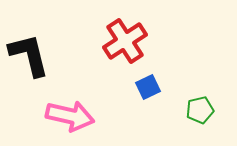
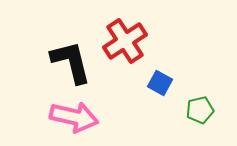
black L-shape: moved 42 px right, 7 px down
blue square: moved 12 px right, 4 px up; rotated 35 degrees counterclockwise
pink arrow: moved 4 px right, 1 px down
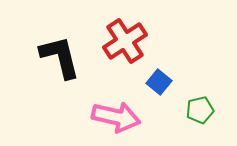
black L-shape: moved 11 px left, 5 px up
blue square: moved 1 px left, 1 px up; rotated 10 degrees clockwise
pink arrow: moved 42 px right
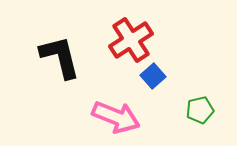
red cross: moved 6 px right, 1 px up
blue square: moved 6 px left, 6 px up; rotated 10 degrees clockwise
pink arrow: rotated 9 degrees clockwise
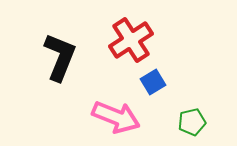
black L-shape: rotated 36 degrees clockwise
blue square: moved 6 px down; rotated 10 degrees clockwise
green pentagon: moved 8 px left, 12 px down
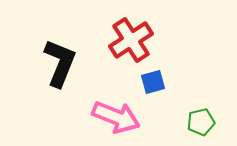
black L-shape: moved 6 px down
blue square: rotated 15 degrees clockwise
green pentagon: moved 9 px right
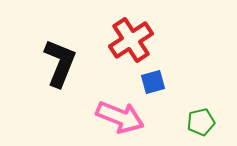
pink arrow: moved 4 px right
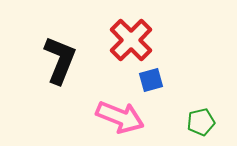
red cross: rotated 12 degrees counterclockwise
black L-shape: moved 3 px up
blue square: moved 2 px left, 2 px up
